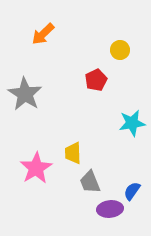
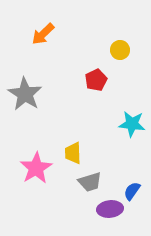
cyan star: moved 1 px down; rotated 16 degrees clockwise
gray trapezoid: rotated 85 degrees counterclockwise
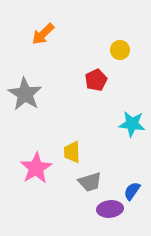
yellow trapezoid: moved 1 px left, 1 px up
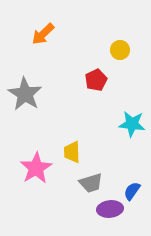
gray trapezoid: moved 1 px right, 1 px down
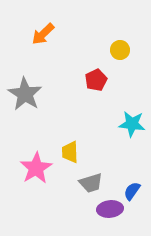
yellow trapezoid: moved 2 px left
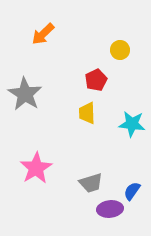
yellow trapezoid: moved 17 px right, 39 px up
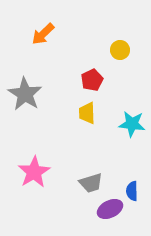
red pentagon: moved 4 px left
pink star: moved 2 px left, 4 px down
blue semicircle: rotated 36 degrees counterclockwise
purple ellipse: rotated 20 degrees counterclockwise
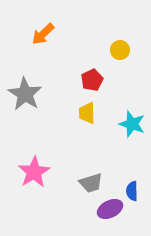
cyan star: rotated 12 degrees clockwise
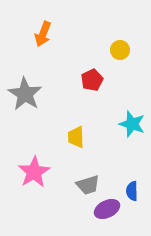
orange arrow: rotated 25 degrees counterclockwise
yellow trapezoid: moved 11 px left, 24 px down
gray trapezoid: moved 3 px left, 2 px down
purple ellipse: moved 3 px left
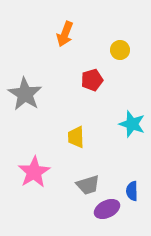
orange arrow: moved 22 px right
red pentagon: rotated 10 degrees clockwise
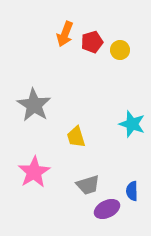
red pentagon: moved 38 px up
gray star: moved 9 px right, 11 px down
yellow trapezoid: rotated 15 degrees counterclockwise
